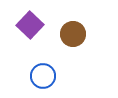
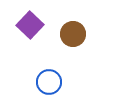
blue circle: moved 6 px right, 6 px down
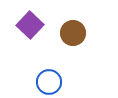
brown circle: moved 1 px up
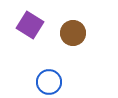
purple square: rotated 12 degrees counterclockwise
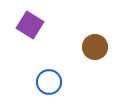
brown circle: moved 22 px right, 14 px down
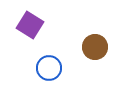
blue circle: moved 14 px up
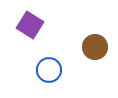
blue circle: moved 2 px down
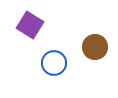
blue circle: moved 5 px right, 7 px up
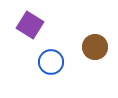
blue circle: moved 3 px left, 1 px up
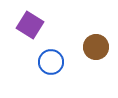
brown circle: moved 1 px right
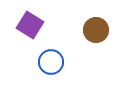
brown circle: moved 17 px up
